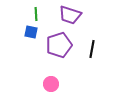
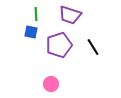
black line: moved 1 px right, 2 px up; rotated 42 degrees counterclockwise
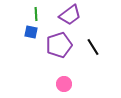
purple trapezoid: rotated 55 degrees counterclockwise
pink circle: moved 13 px right
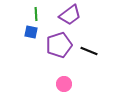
black line: moved 4 px left, 4 px down; rotated 36 degrees counterclockwise
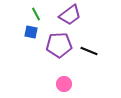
green line: rotated 24 degrees counterclockwise
purple pentagon: rotated 15 degrees clockwise
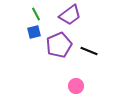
blue square: moved 3 px right; rotated 24 degrees counterclockwise
purple pentagon: rotated 20 degrees counterclockwise
pink circle: moved 12 px right, 2 px down
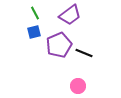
green line: moved 1 px left, 1 px up
black line: moved 5 px left, 2 px down
pink circle: moved 2 px right
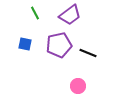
blue square: moved 9 px left, 12 px down; rotated 24 degrees clockwise
purple pentagon: rotated 10 degrees clockwise
black line: moved 4 px right
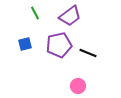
purple trapezoid: moved 1 px down
blue square: rotated 24 degrees counterclockwise
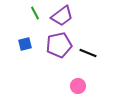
purple trapezoid: moved 8 px left
